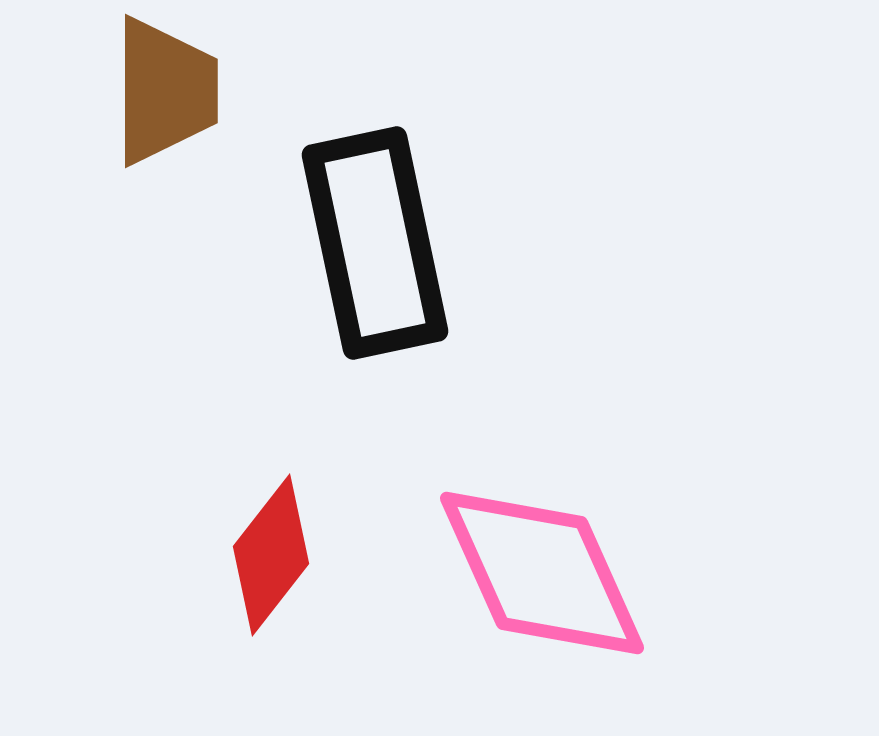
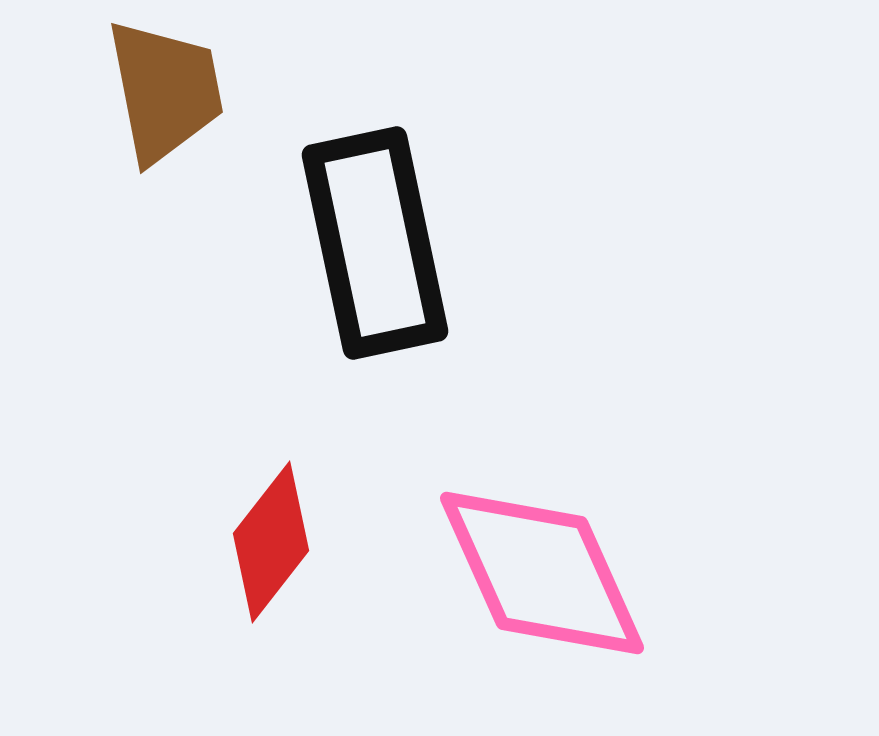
brown trapezoid: rotated 11 degrees counterclockwise
red diamond: moved 13 px up
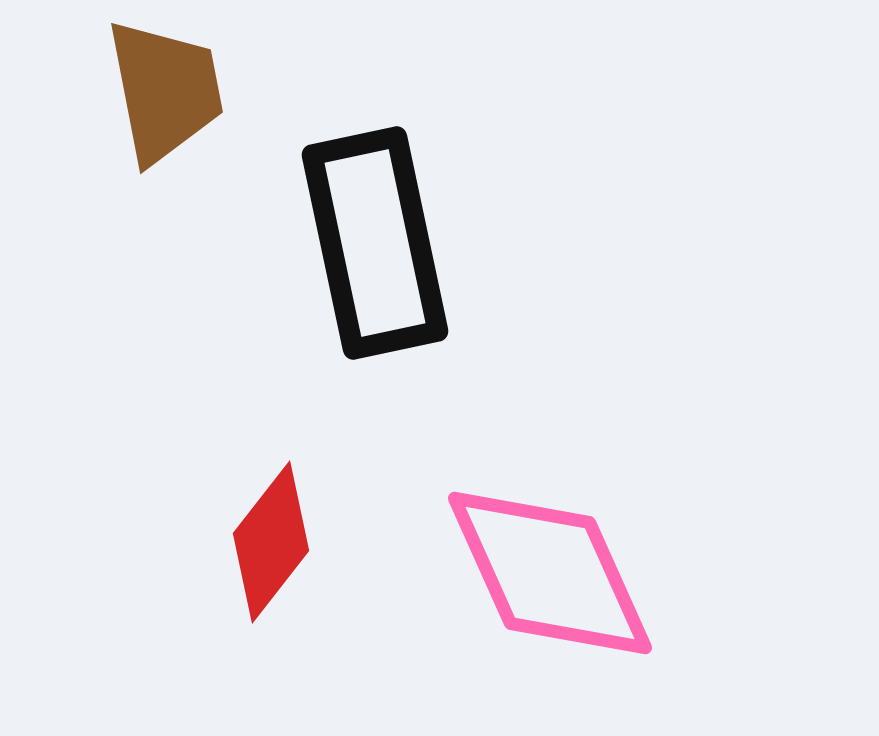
pink diamond: moved 8 px right
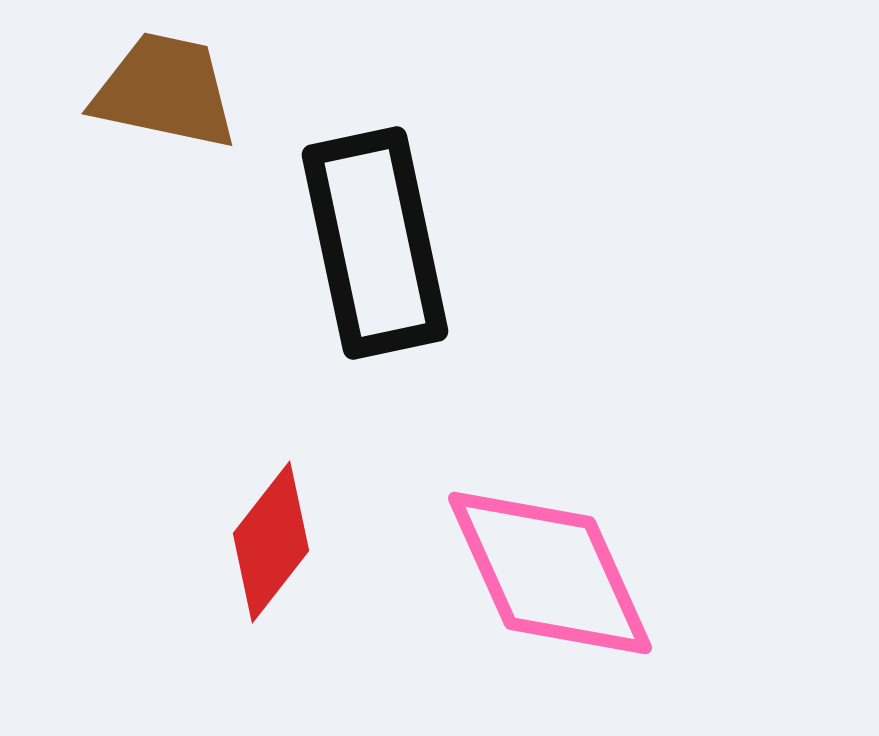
brown trapezoid: rotated 67 degrees counterclockwise
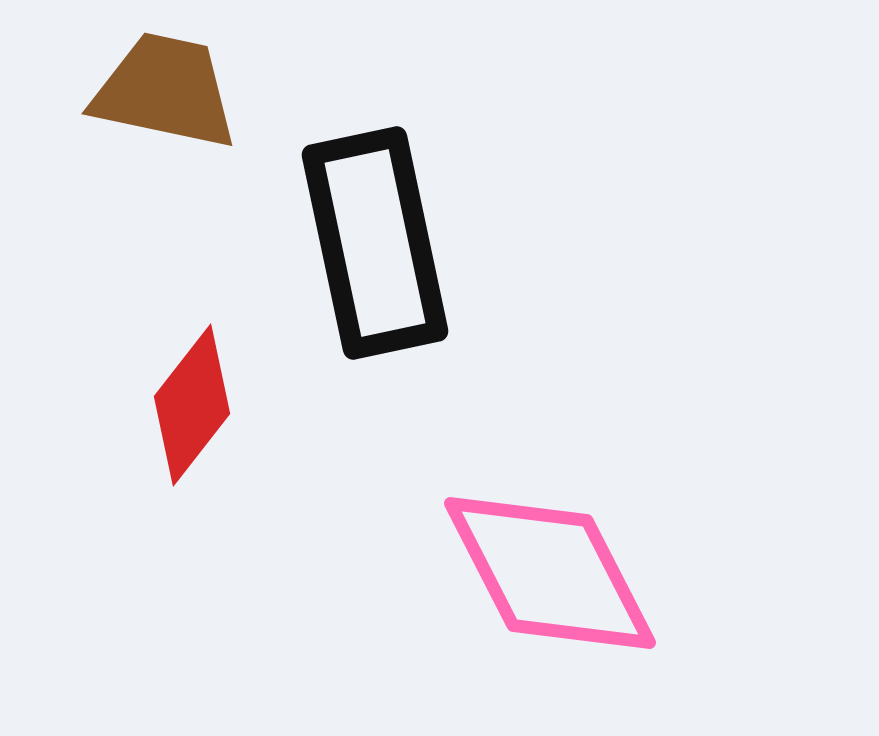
red diamond: moved 79 px left, 137 px up
pink diamond: rotated 3 degrees counterclockwise
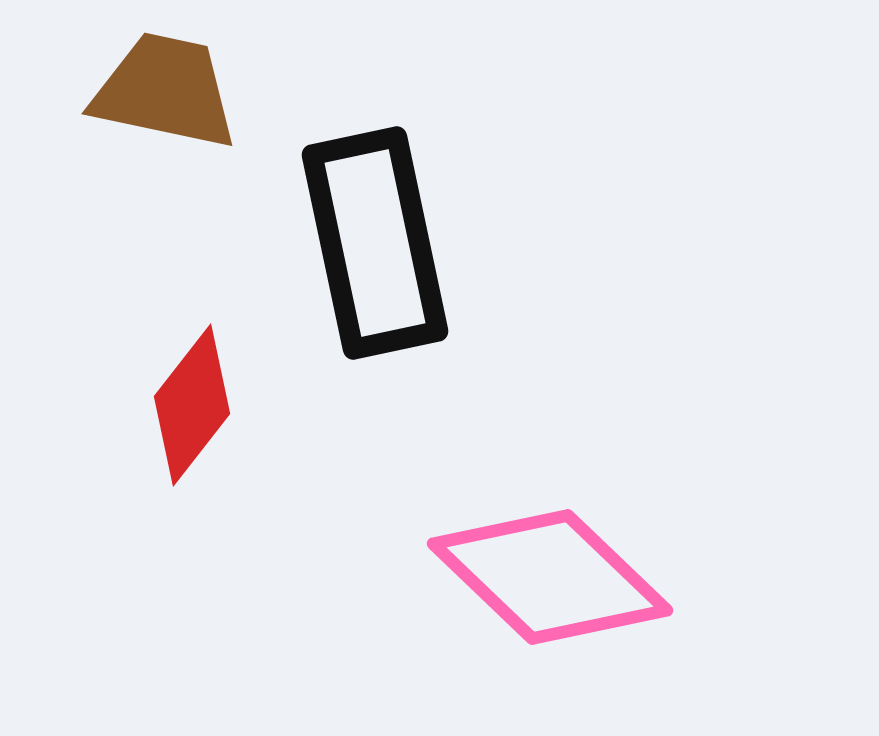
pink diamond: moved 4 px down; rotated 19 degrees counterclockwise
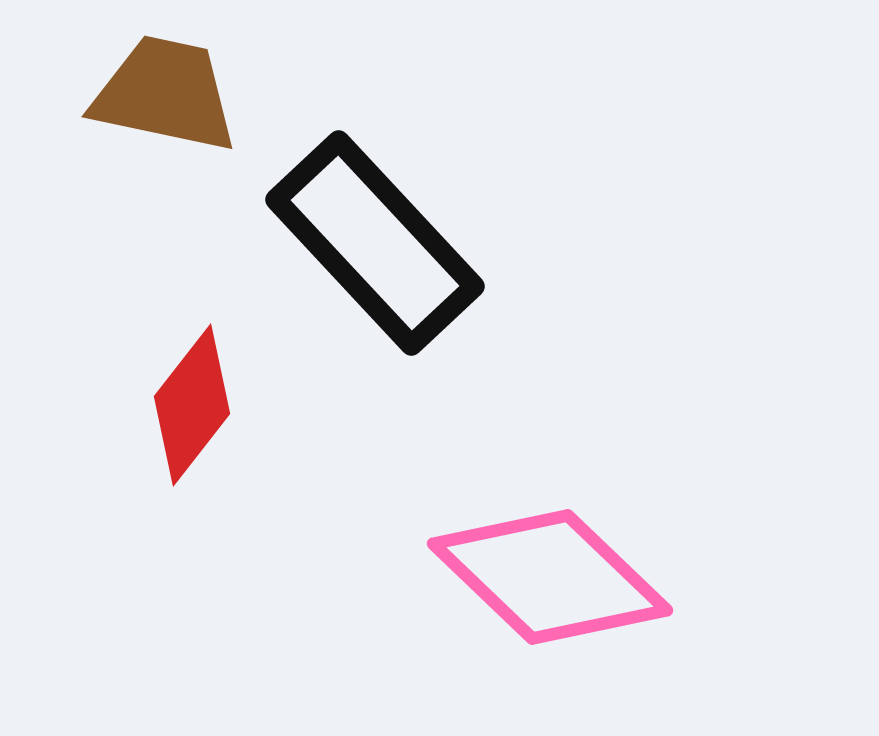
brown trapezoid: moved 3 px down
black rectangle: rotated 31 degrees counterclockwise
